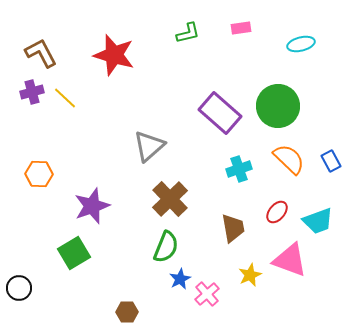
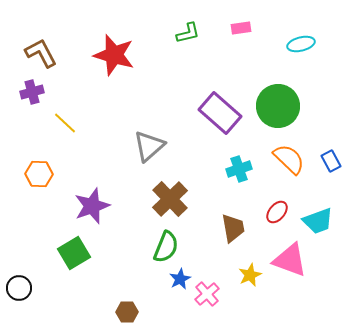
yellow line: moved 25 px down
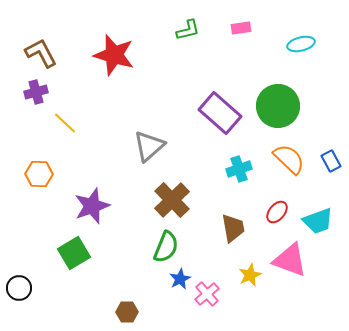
green L-shape: moved 3 px up
purple cross: moved 4 px right
brown cross: moved 2 px right, 1 px down
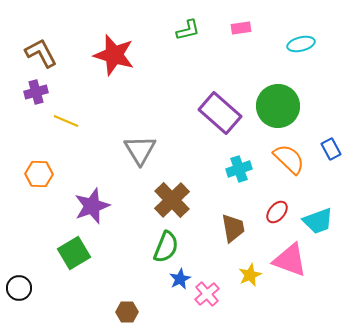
yellow line: moved 1 px right, 2 px up; rotated 20 degrees counterclockwise
gray triangle: moved 9 px left, 4 px down; rotated 20 degrees counterclockwise
blue rectangle: moved 12 px up
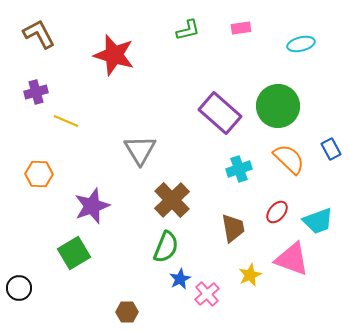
brown L-shape: moved 2 px left, 19 px up
pink triangle: moved 2 px right, 1 px up
